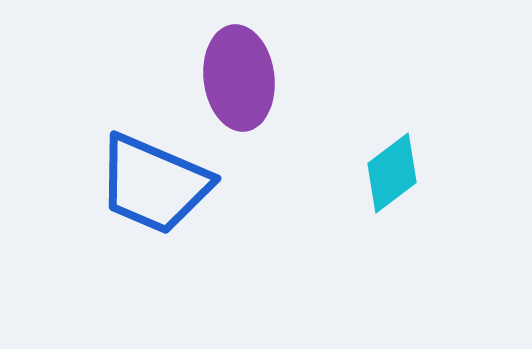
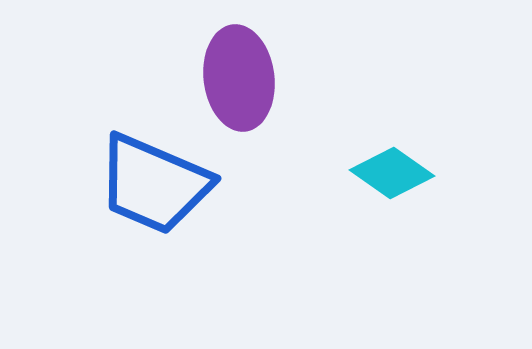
cyan diamond: rotated 72 degrees clockwise
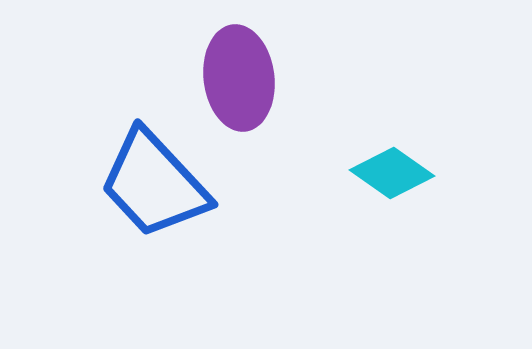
blue trapezoid: rotated 24 degrees clockwise
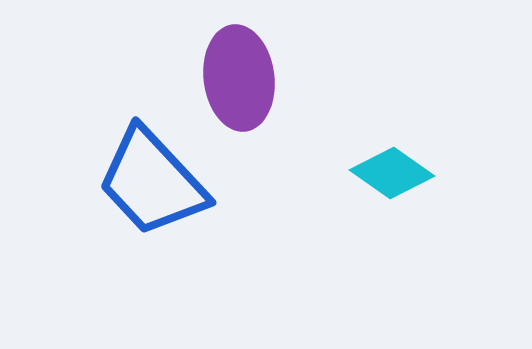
blue trapezoid: moved 2 px left, 2 px up
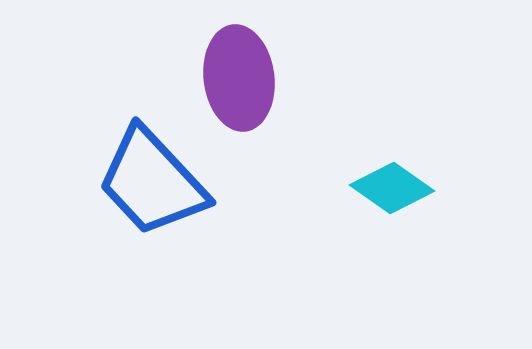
cyan diamond: moved 15 px down
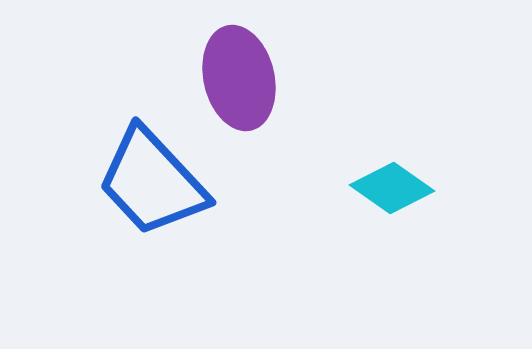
purple ellipse: rotated 6 degrees counterclockwise
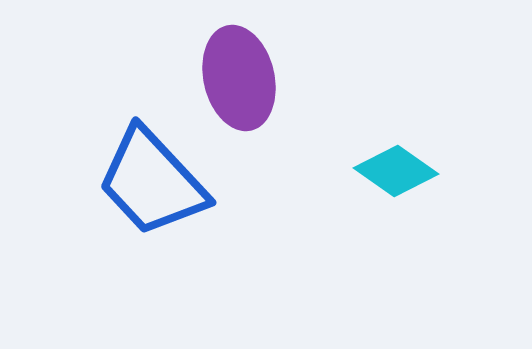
cyan diamond: moved 4 px right, 17 px up
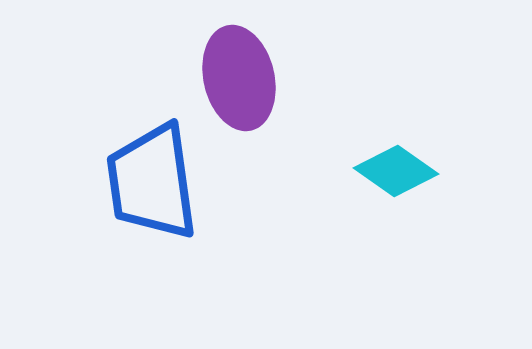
blue trapezoid: rotated 35 degrees clockwise
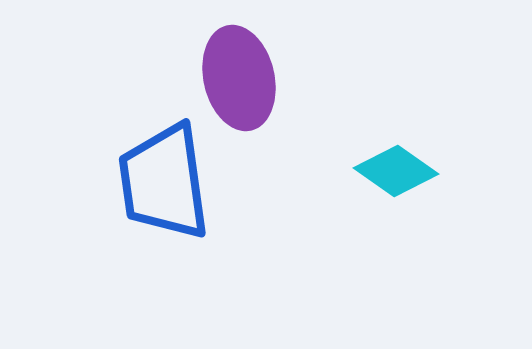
blue trapezoid: moved 12 px right
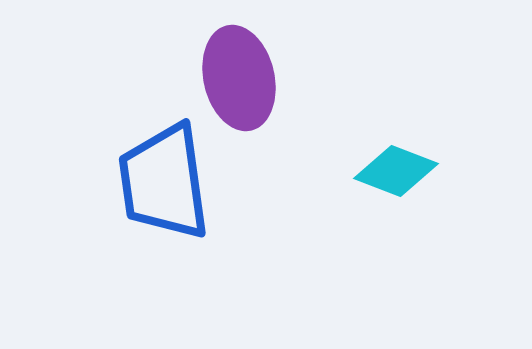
cyan diamond: rotated 14 degrees counterclockwise
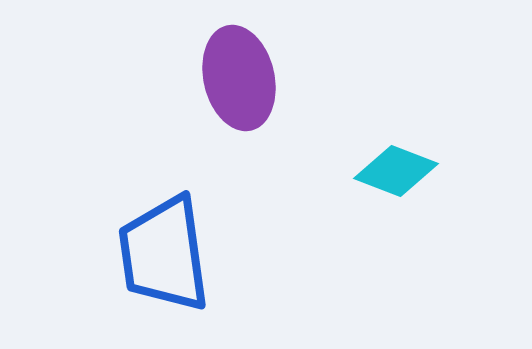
blue trapezoid: moved 72 px down
